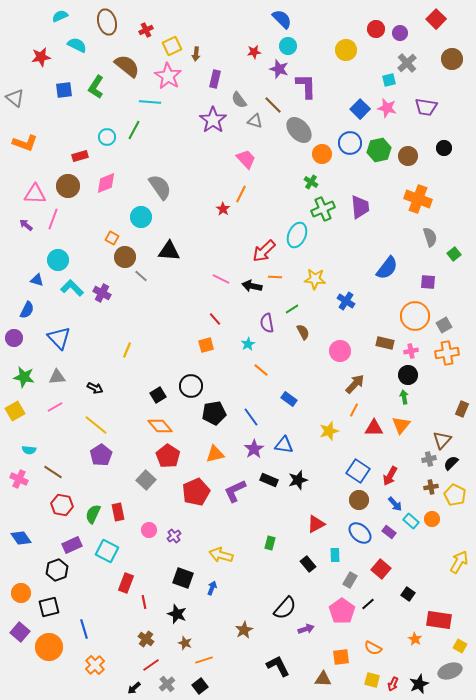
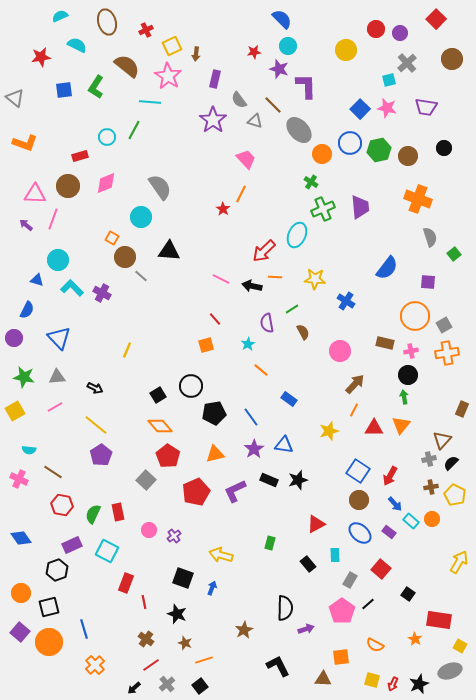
black semicircle at (285, 608): rotated 40 degrees counterclockwise
orange circle at (49, 647): moved 5 px up
orange semicircle at (373, 648): moved 2 px right, 3 px up
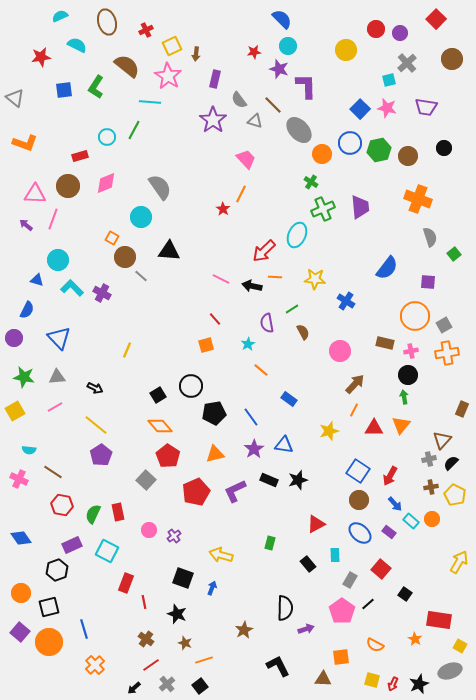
black square at (408, 594): moved 3 px left
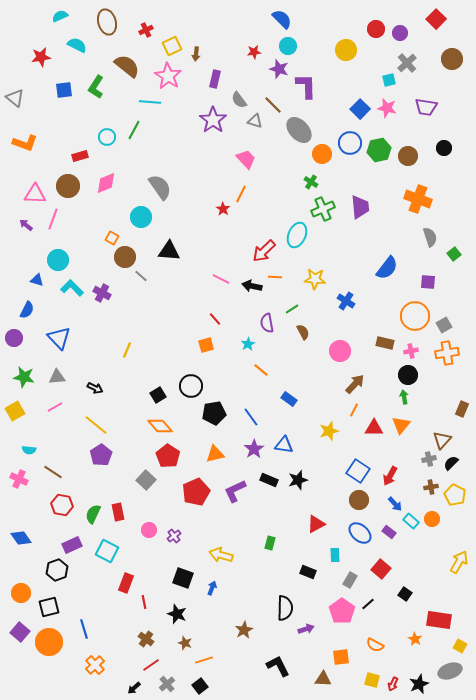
black rectangle at (308, 564): moved 8 px down; rotated 28 degrees counterclockwise
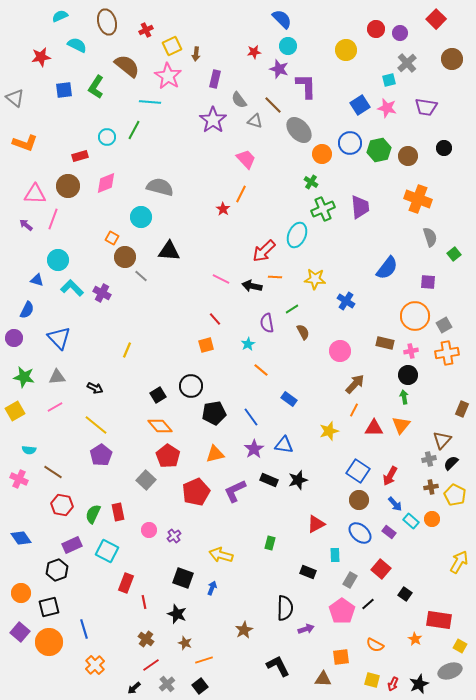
blue square at (360, 109): moved 4 px up; rotated 12 degrees clockwise
gray semicircle at (160, 187): rotated 40 degrees counterclockwise
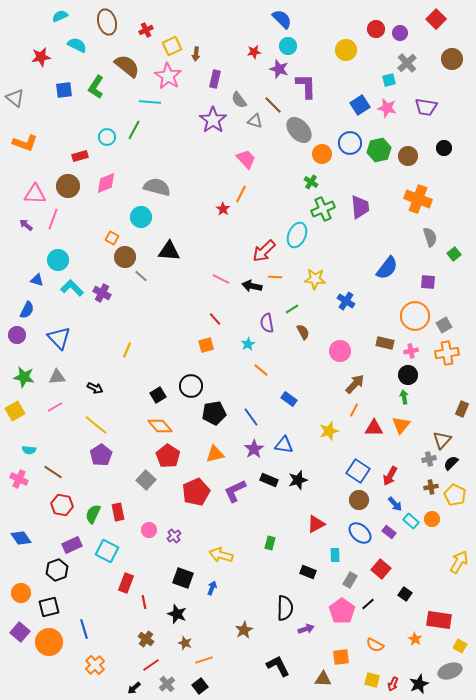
gray semicircle at (160, 187): moved 3 px left
purple circle at (14, 338): moved 3 px right, 3 px up
